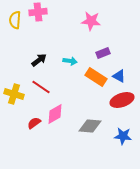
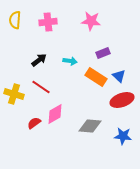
pink cross: moved 10 px right, 10 px down
blue triangle: rotated 16 degrees clockwise
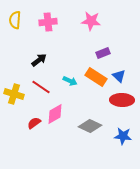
cyan arrow: moved 20 px down; rotated 16 degrees clockwise
red ellipse: rotated 20 degrees clockwise
gray diamond: rotated 20 degrees clockwise
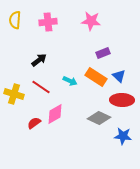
gray diamond: moved 9 px right, 8 px up
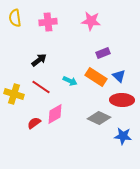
yellow semicircle: moved 2 px up; rotated 12 degrees counterclockwise
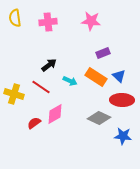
black arrow: moved 10 px right, 5 px down
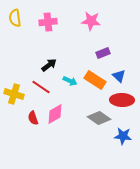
orange rectangle: moved 1 px left, 3 px down
gray diamond: rotated 10 degrees clockwise
red semicircle: moved 1 px left, 5 px up; rotated 72 degrees counterclockwise
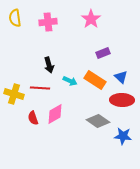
pink star: moved 2 px up; rotated 30 degrees clockwise
black arrow: rotated 112 degrees clockwise
blue triangle: moved 2 px right, 1 px down
red line: moved 1 px left, 1 px down; rotated 30 degrees counterclockwise
gray diamond: moved 1 px left, 3 px down
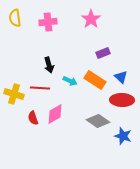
blue star: rotated 12 degrees clockwise
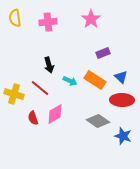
red line: rotated 36 degrees clockwise
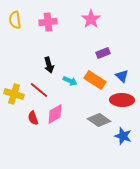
yellow semicircle: moved 2 px down
blue triangle: moved 1 px right, 1 px up
red line: moved 1 px left, 2 px down
gray diamond: moved 1 px right, 1 px up
